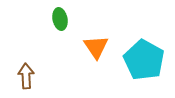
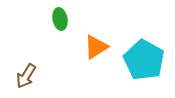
orange triangle: rotated 32 degrees clockwise
brown arrow: rotated 145 degrees counterclockwise
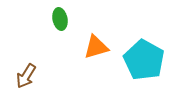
orange triangle: rotated 16 degrees clockwise
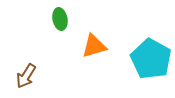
orange triangle: moved 2 px left, 1 px up
cyan pentagon: moved 7 px right, 1 px up
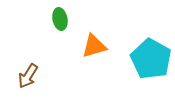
brown arrow: moved 2 px right
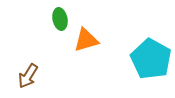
orange triangle: moved 8 px left, 6 px up
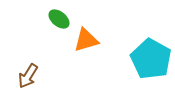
green ellipse: moved 1 px left; rotated 40 degrees counterclockwise
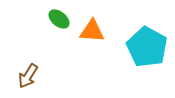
orange triangle: moved 6 px right, 9 px up; rotated 20 degrees clockwise
cyan pentagon: moved 4 px left, 12 px up
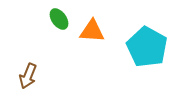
green ellipse: rotated 15 degrees clockwise
brown arrow: rotated 10 degrees counterclockwise
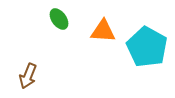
orange triangle: moved 11 px right
